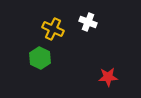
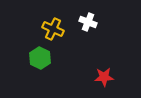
red star: moved 4 px left
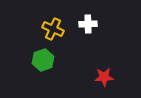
white cross: moved 2 px down; rotated 24 degrees counterclockwise
green hexagon: moved 3 px right, 2 px down; rotated 15 degrees clockwise
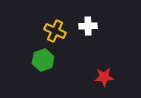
white cross: moved 2 px down
yellow cross: moved 2 px right, 2 px down
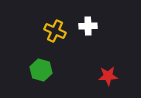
green hexagon: moved 2 px left, 10 px down; rotated 25 degrees counterclockwise
red star: moved 4 px right, 1 px up
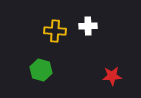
yellow cross: rotated 20 degrees counterclockwise
red star: moved 4 px right
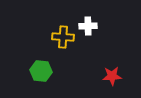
yellow cross: moved 8 px right, 6 px down
green hexagon: moved 1 px down; rotated 10 degrees counterclockwise
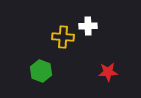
green hexagon: rotated 15 degrees clockwise
red star: moved 4 px left, 4 px up
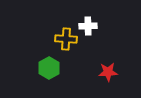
yellow cross: moved 3 px right, 2 px down
green hexagon: moved 8 px right, 3 px up; rotated 10 degrees clockwise
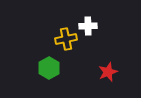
yellow cross: rotated 15 degrees counterclockwise
red star: rotated 18 degrees counterclockwise
